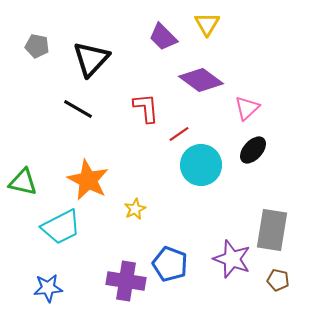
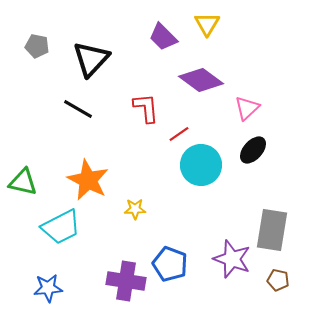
yellow star: rotated 25 degrees clockwise
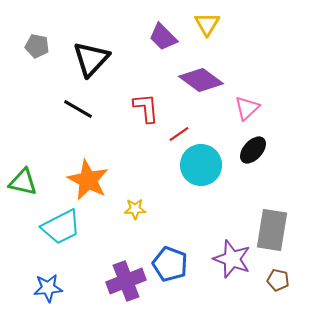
purple cross: rotated 30 degrees counterclockwise
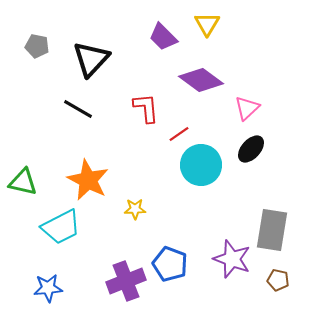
black ellipse: moved 2 px left, 1 px up
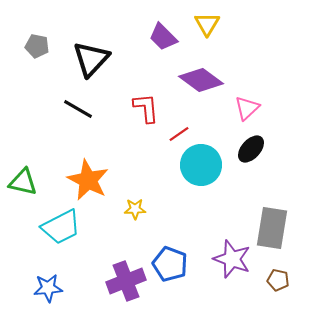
gray rectangle: moved 2 px up
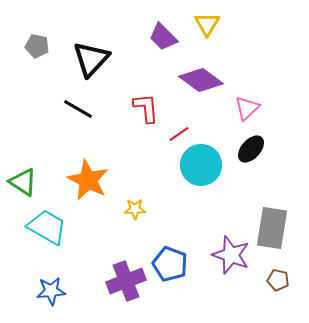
green triangle: rotated 20 degrees clockwise
cyan trapezoid: moved 14 px left; rotated 123 degrees counterclockwise
purple star: moved 1 px left, 4 px up
blue star: moved 3 px right, 3 px down
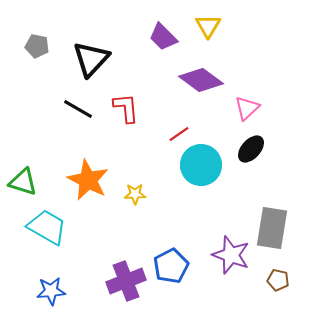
yellow triangle: moved 1 px right, 2 px down
red L-shape: moved 20 px left
green triangle: rotated 16 degrees counterclockwise
yellow star: moved 15 px up
blue pentagon: moved 1 px right, 2 px down; rotated 24 degrees clockwise
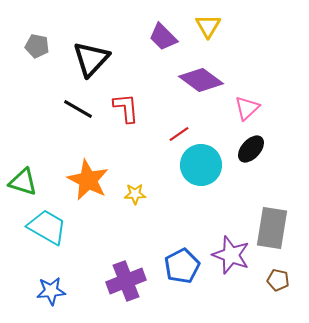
blue pentagon: moved 11 px right
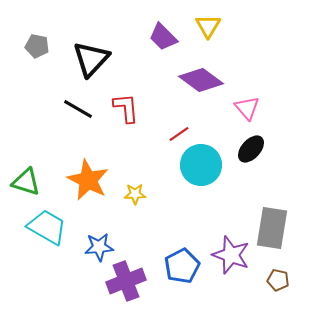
pink triangle: rotated 28 degrees counterclockwise
green triangle: moved 3 px right
blue star: moved 48 px right, 44 px up
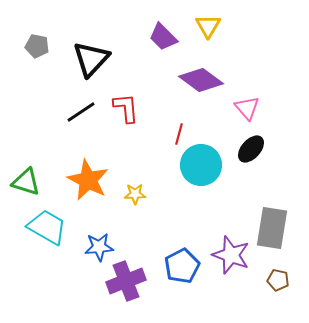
black line: moved 3 px right, 3 px down; rotated 64 degrees counterclockwise
red line: rotated 40 degrees counterclockwise
